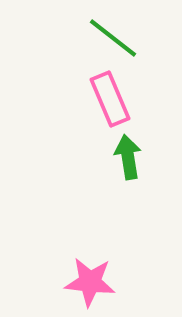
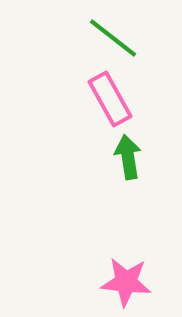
pink rectangle: rotated 6 degrees counterclockwise
pink star: moved 36 px right
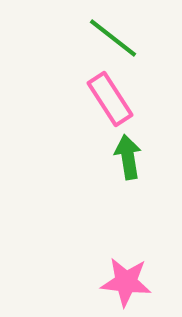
pink rectangle: rotated 4 degrees counterclockwise
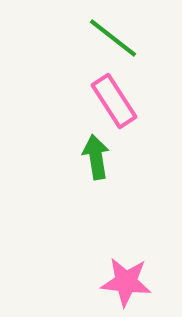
pink rectangle: moved 4 px right, 2 px down
green arrow: moved 32 px left
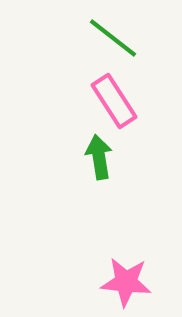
green arrow: moved 3 px right
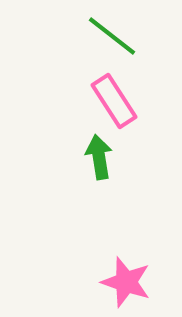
green line: moved 1 px left, 2 px up
pink star: rotated 12 degrees clockwise
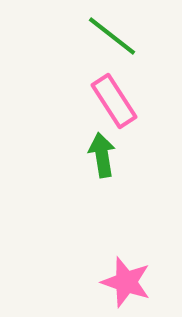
green arrow: moved 3 px right, 2 px up
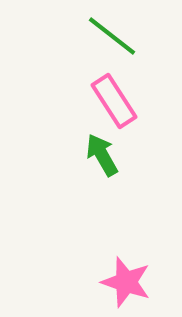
green arrow: rotated 21 degrees counterclockwise
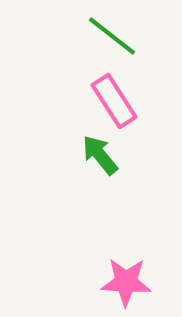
green arrow: moved 2 px left; rotated 9 degrees counterclockwise
pink star: rotated 15 degrees counterclockwise
